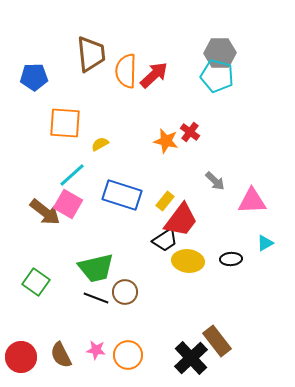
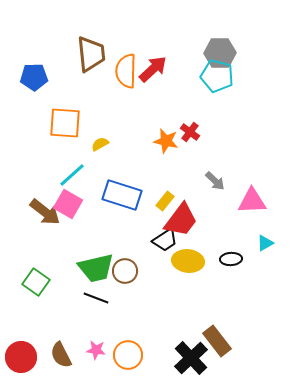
red arrow: moved 1 px left, 6 px up
brown circle: moved 21 px up
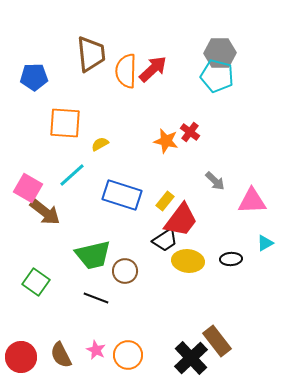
pink square: moved 40 px left, 16 px up
green trapezoid: moved 3 px left, 13 px up
pink star: rotated 18 degrees clockwise
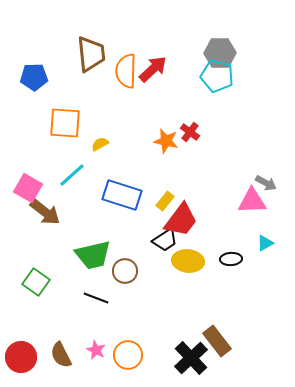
gray arrow: moved 51 px right, 2 px down; rotated 15 degrees counterclockwise
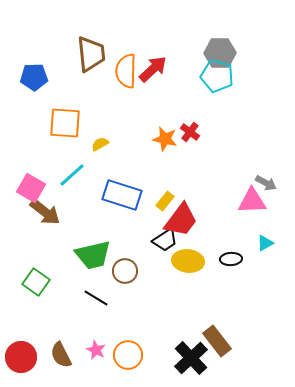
orange star: moved 1 px left, 2 px up
pink square: moved 3 px right
black line: rotated 10 degrees clockwise
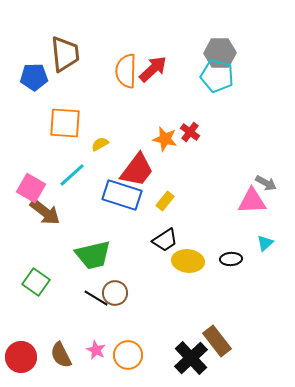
brown trapezoid: moved 26 px left
red trapezoid: moved 44 px left, 50 px up
cyan triangle: rotated 12 degrees counterclockwise
brown circle: moved 10 px left, 22 px down
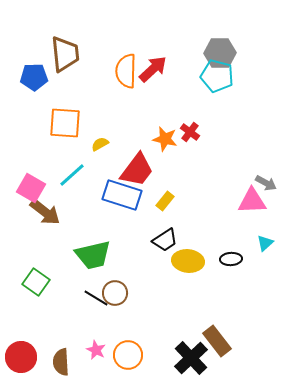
brown semicircle: moved 7 px down; rotated 24 degrees clockwise
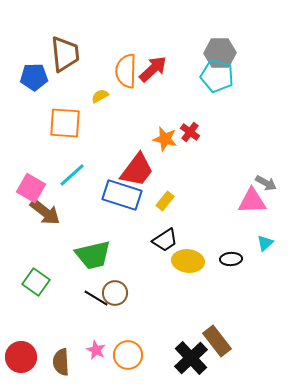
yellow semicircle: moved 48 px up
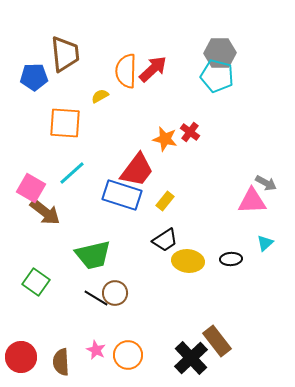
cyan line: moved 2 px up
